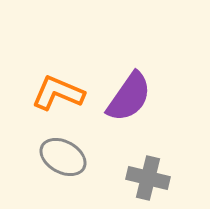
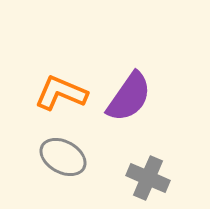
orange L-shape: moved 3 px right
gray cross: rotated 9 degrees clockwise
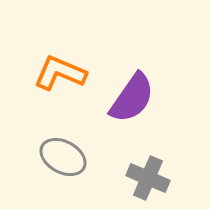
orange L-shape: moved 1 px left, 20 px up
purple semicircle: moved 3 px right, 1 px down
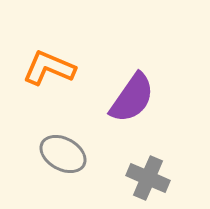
orange L-shape: moved 11 px left, 5 px up
gray ellipse: moved 3 px up
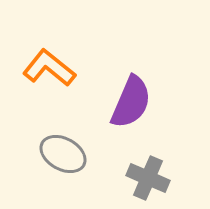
orange L-shape: rotated 16 degrees clockwise
purple semicircle: moved 1 px left, 4 px down; rotated 12 degrees counterclockwise
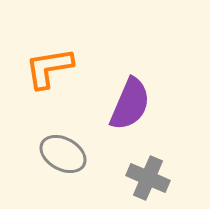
orange L-shape: rotated 48 degrees counterclockwise
purple semicircle: moved 1 px left, 2 px down
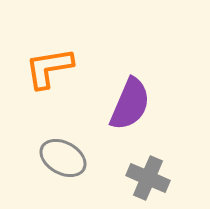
gray ellipse: moved 4 px down
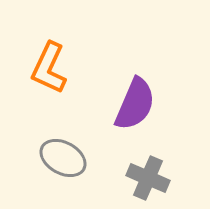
orange L-shape: rotated 56 degrees counterclockwise
purple semicircle: moved 5 px right
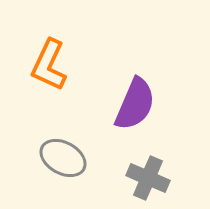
orange L-shape: moved 3 px up
